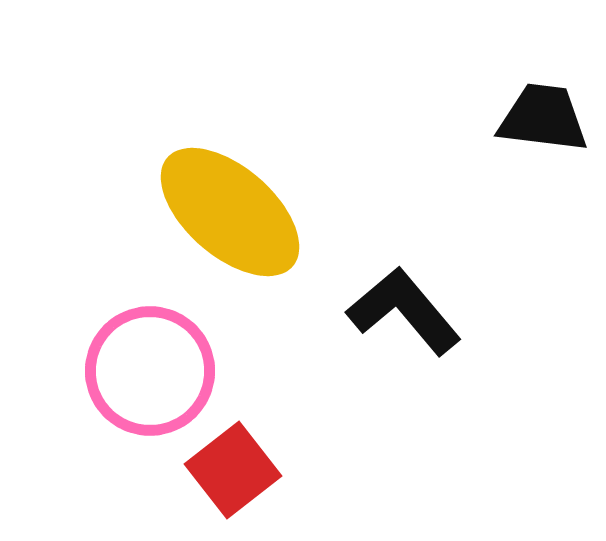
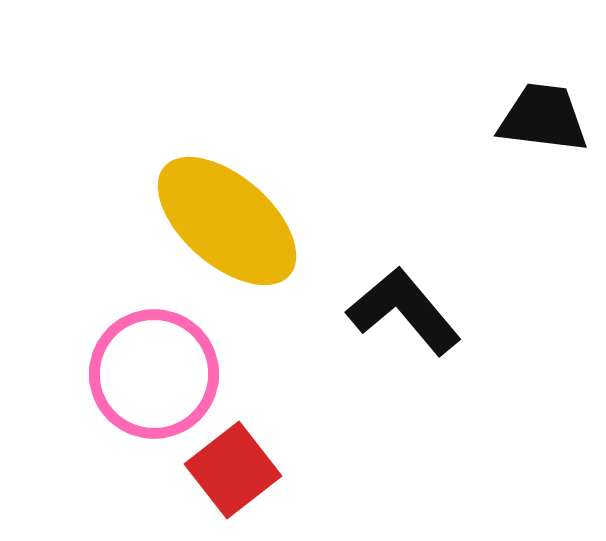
yellow ellipse: moved 3 px left, 9 px down
pink circle: moved 4 px right, 3 px down
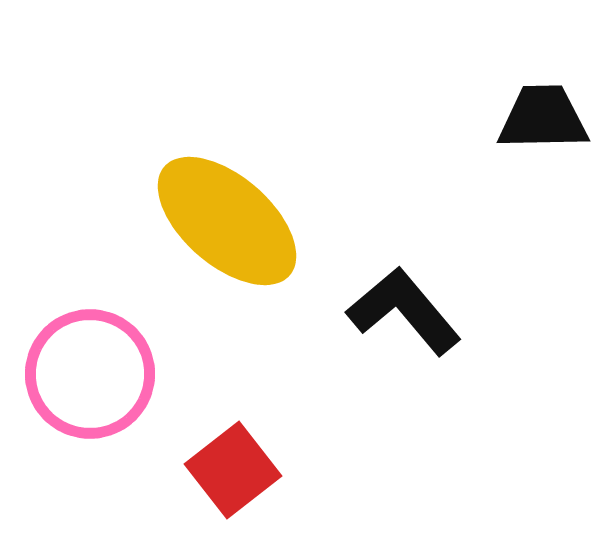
black trapezoid: rotated 8 degrees counterclockwise
pink circle: moved 64 px left
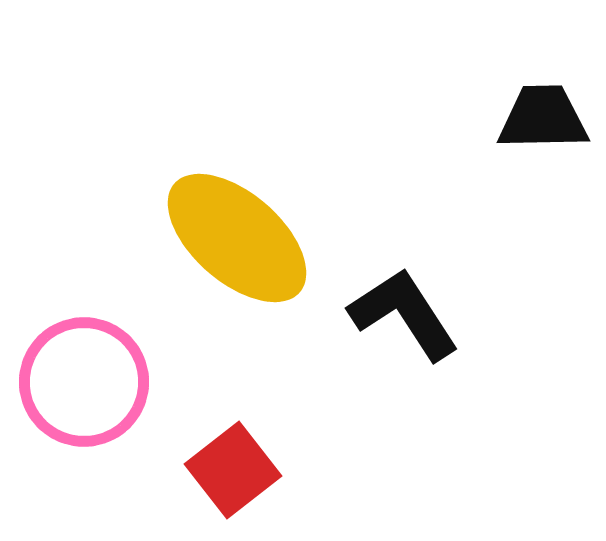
yellow ellipse: moved 10 px right, 17 px down
black L-shape: moved 3 px down; rotated 7 degrees clockwise
pink circle: moved 6 px left, 8 px down
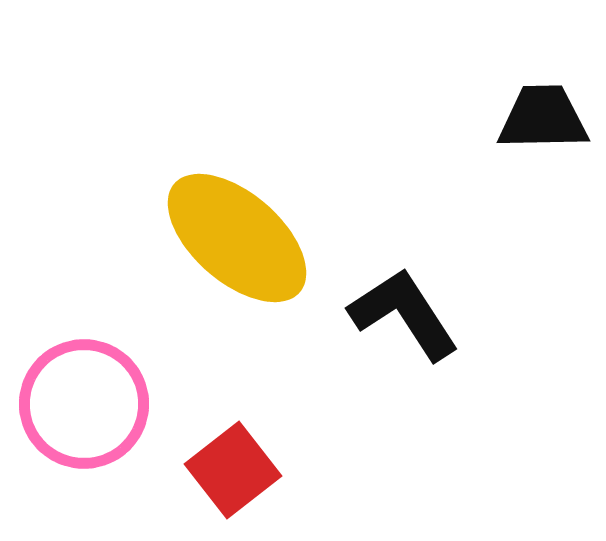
pink circle: moved 22 px down
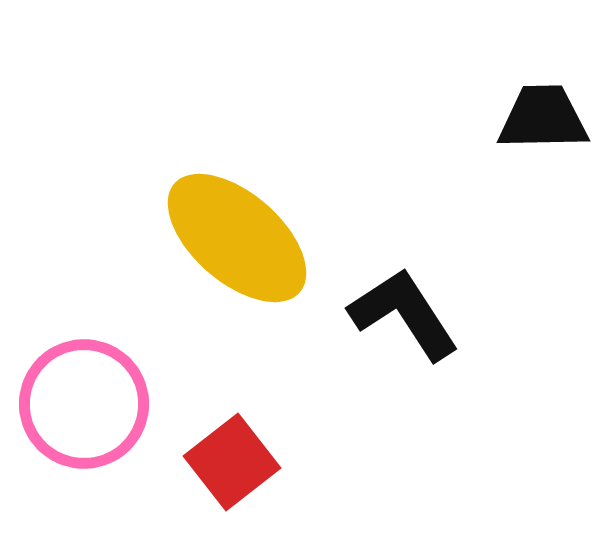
red square: moved 1 px left, 8 px up
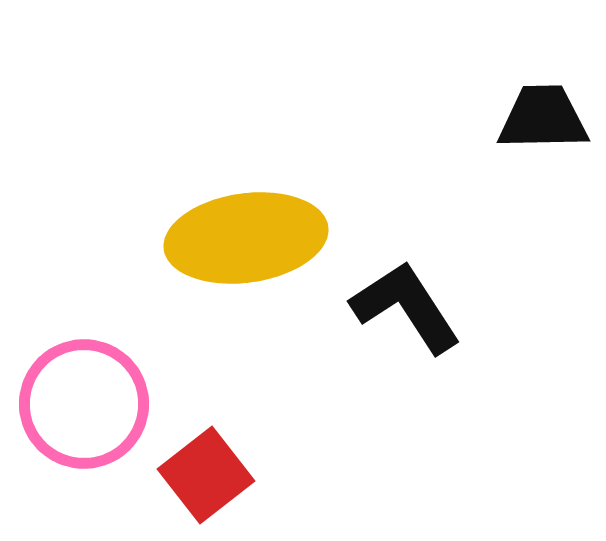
yellow ellipse: moved 9 px right; rotated 49 degrees counterclockwise
black L-shape: moved 2 px right, 7 px up
red square: moved 26 px left, 13 px down
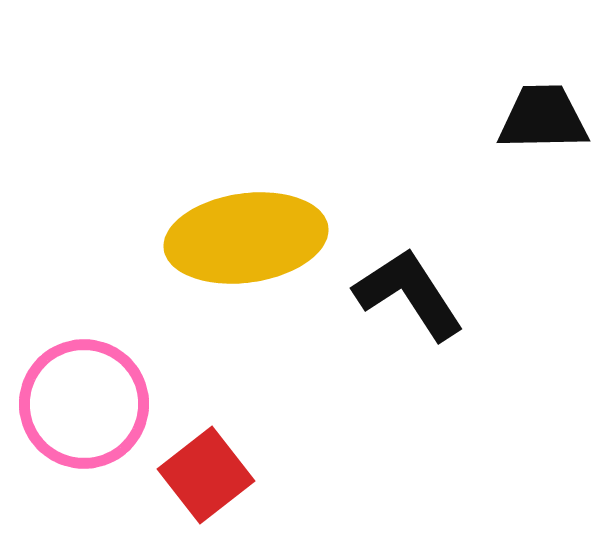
black L-shape: moved 3 px right, 13 px up
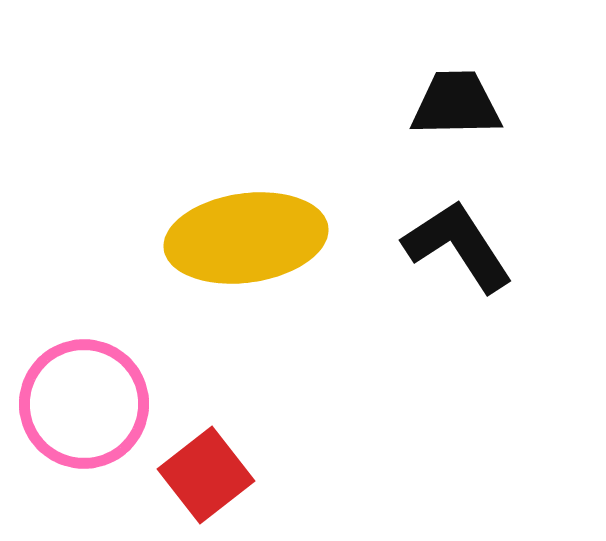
black trapezoid: moved 87 px left, 14 px up
black L-shape: moved 49 px right, 48 px up
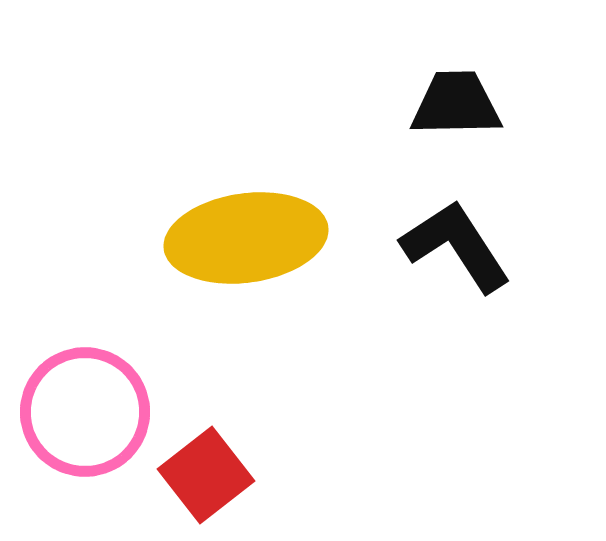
black L-shape: moved 2 px left
pink circle: moved 1 px right, 8 px down
